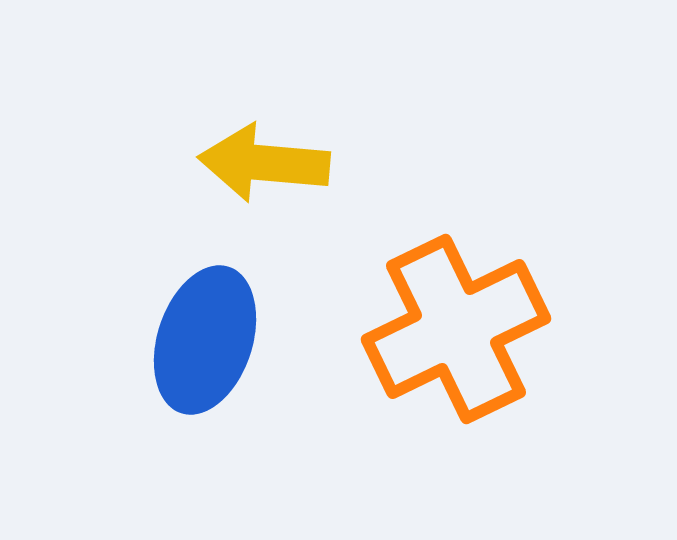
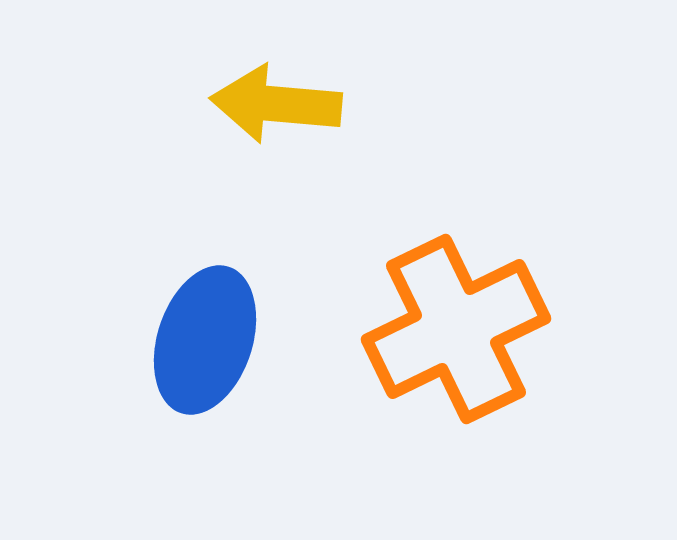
yellow arrow: moved 12 px right, 59 px up
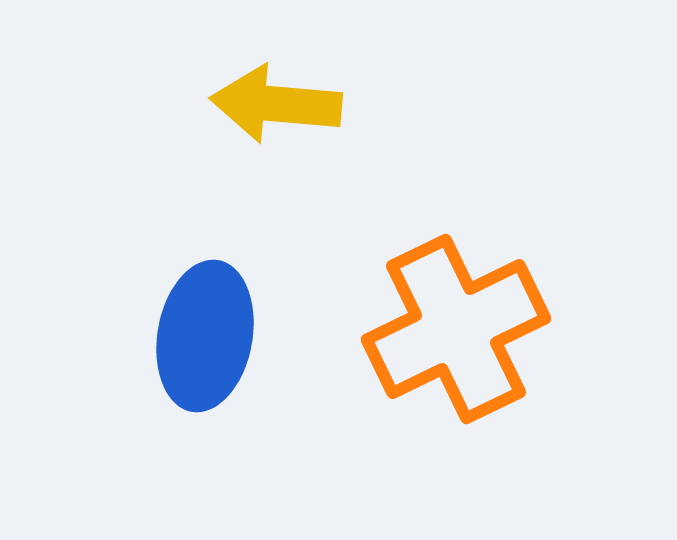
blue ellipse: moved 4 px up; rotated 8 degrees counterclockwise
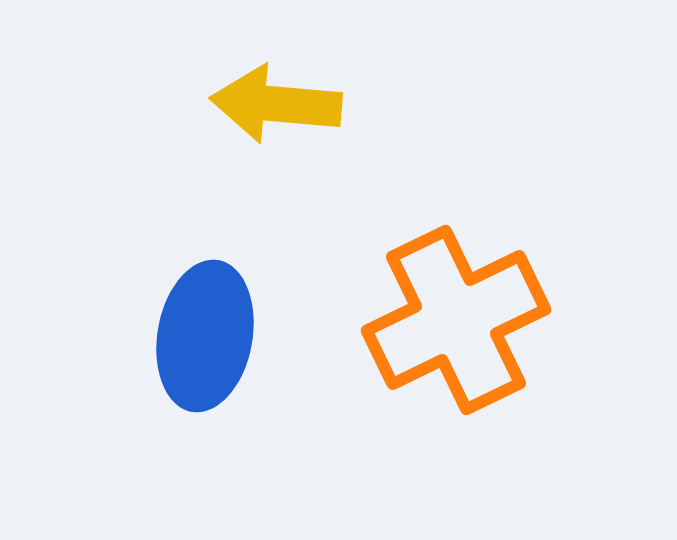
orange cross: moved 9 px up
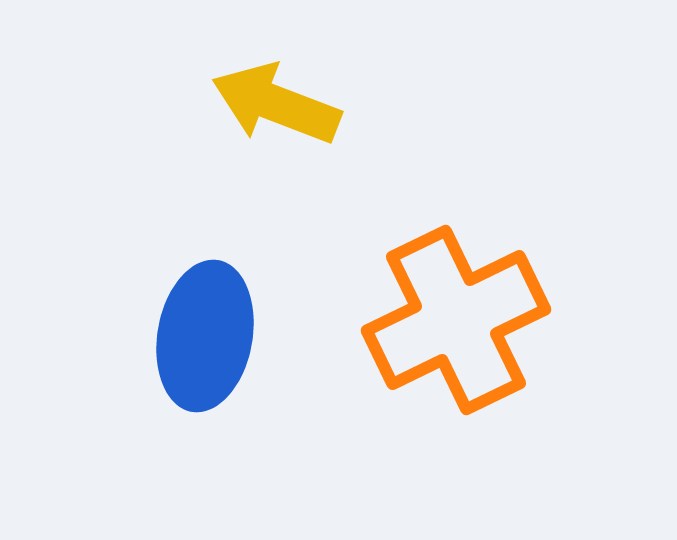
yellow arrow: rotated 16 degrees clockwise
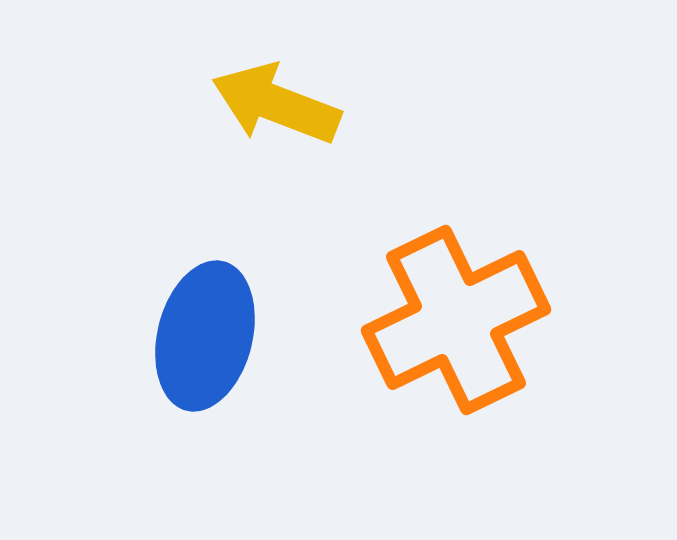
blue ellipse: rotated 4 degrees clockwise
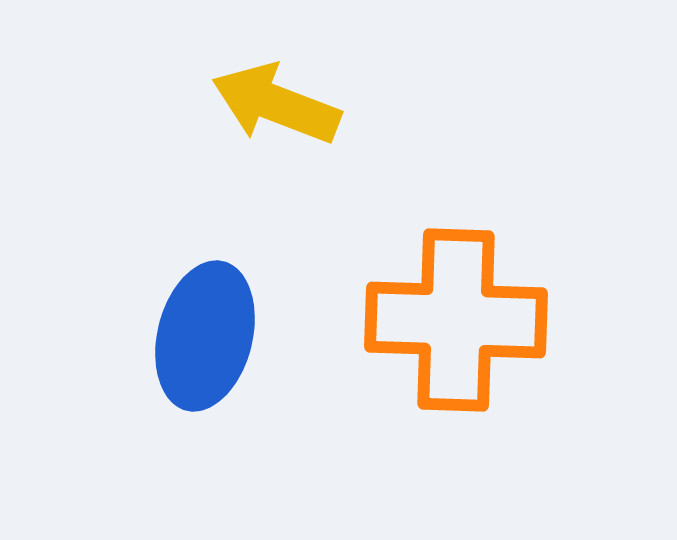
orange cross: rotated 28 degrees clockwise
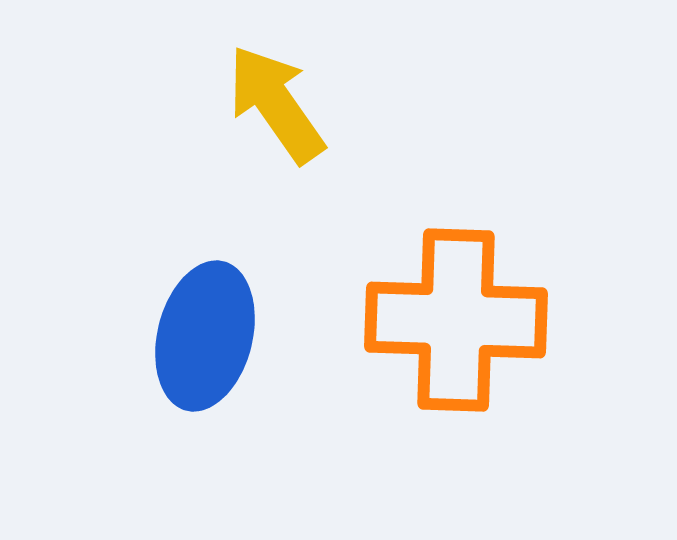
yellow arrow: rotated 34 degrees clockwise
